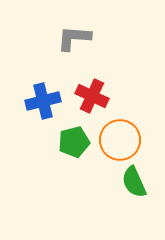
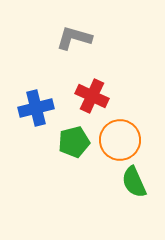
gray L-shape: rotated 12 degrees clockwise
blue cross: moved 7 px left, 7 px down
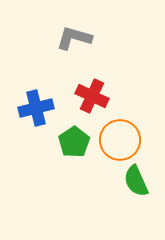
green pentagon: rotated 20 degrees counterclockwise
green semicircle: moved 2 px right, 1 px up
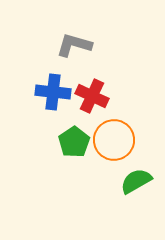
gray L-shape: moved 7 px down
blue cross: moved 17 px right, 16 px up; rotated 20 degrees clockwise
orange circle: moved 6 px left
green semicircle: rotated 84 degrees clockwise
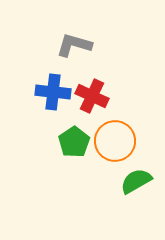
orange circle: moved 1 px right, 1 px down
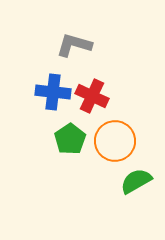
green pentagon: moved 4 px left, 3 px up
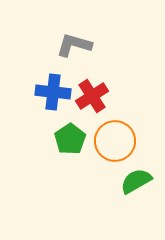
red cross: rotated 32 degrees clockwise
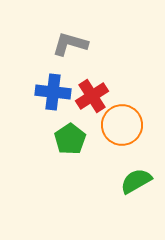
gray L-shape: moved 4 px left, 1 px up
orange circle: moved 7 px right, 16 px up
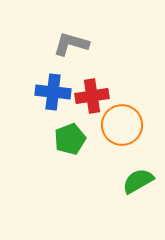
gray L-shape: moved 1 px right
red cross: rotated 24 degrees clockwise
green pentagon: rotated 12 degrees clockwise
green semicircle: moved 2 px right
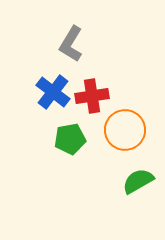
gray L-shape: rotated 75 degrees counterclockwise
blue cross: rotated 32 degrees clockwise
orange circle: moved 3 px right, 5 px down
green pentagon: rotated 12 degrees clockwise
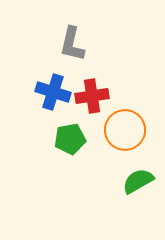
gray L-shape: moved 1 px right; rotated 18 degrees counterclockwise
blue cross: rotated 20 degrees counterclockwise
